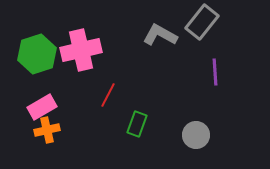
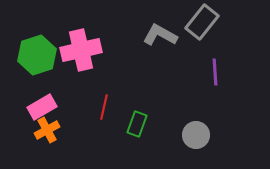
green hexagon: moved 1 px down
red line: moved 4 px left, 12 px down; rotated 15 degrees counterclockwise
orange cross: rotated 15 degrees counterclockwise
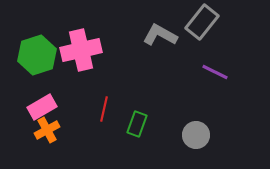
purple line: rotated 60 degrees counterclockwise
red line: moved 2 px down
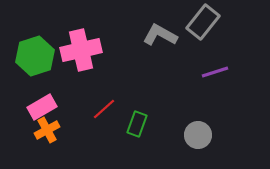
gray rectangle: moved 1 px right
green hexagon: moved 2 px left, 1 px down
purple line: rotated 44 degrees counterclockwise
red line: rotated 35 degrees clockwise
gray circle: moved 2 px right
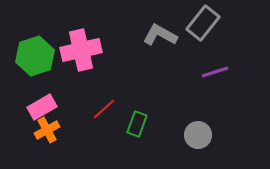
gray rectangle: moved 1 px down
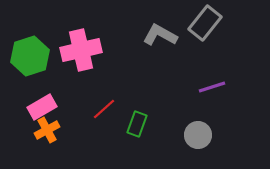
gray rectangle: moved 2 px right
green hexagon: moved 5 px left
purple line: moved 3 px left, 15 px down
